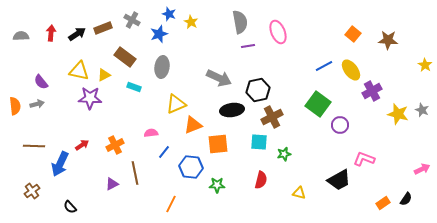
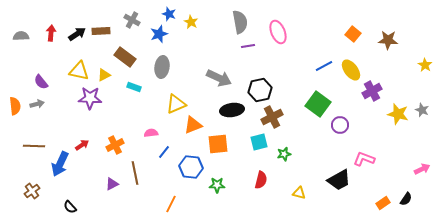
brown rectangle at (103, 28): moved 2 px left, 3 px down; rotated 18 degrees clockwise
black hexagon at (258, 90): moved 2 px right
cyan square at (259, 142): rotated 18 degrees counterclockwise
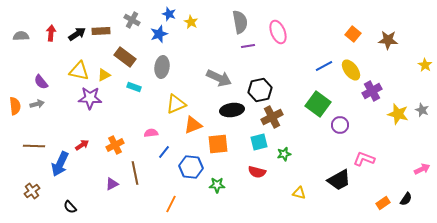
red semicircle at (261, 180): moved 4 px left, 8 px up; rotated 90 degrees clockwise
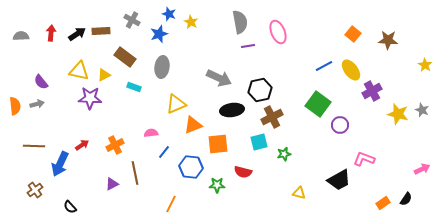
red semicircle at (257, 172): moved 14 px left
brown cross at (32, 191): moved 3 px right, 1 px up
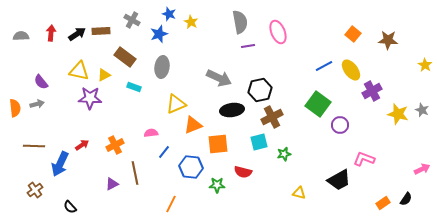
orange semicircle at (15, 106): moved 2 px down
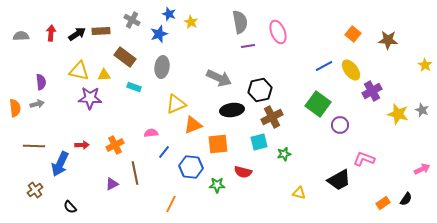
yellow triangle at (104, 75): rotated 24 degrees clockwise
purple semicircle at (41, 82): rotated 147 degrees counterclockwise
red arrow at (82, 145): rotated 32 degrees clockwise
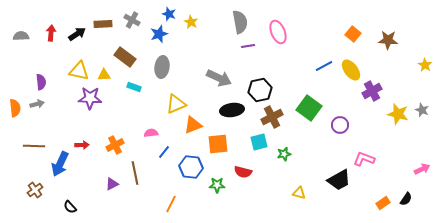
brown rectangle at (101, 31): moved 2 px right, 7 px up
green square at (318, 104): moved 9 px left, 4 px down
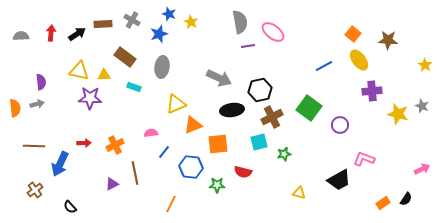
pink ellipse at (278, 32): moved 5 px left; rotated 30 degrees counterclockwise
yellow ellipse at (351, 70): moved 8 px right, 10 px up
purple cross at (372, 91): rotated 24 degrees clockwise
gray star at (422, 110): moved 4 px up
red arrow at (82, 145): moved 2 px right, 2 px up
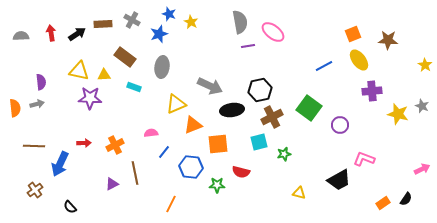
red arrow at (51, 33): rotated 14 degrees counterclockwise
orange square at (353, 34): rotated 28 degrees clockwise
gray arrow at (219, 78): moved 9 px left, 8 px down
red semicircle at (243, 172): moved 2 px left
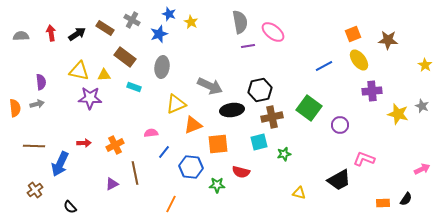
brown rectangle at (103, 24): moved 2 px right, 4 px down; rotated 36 degrees clockwise
brown cross at (272, 117): rotated 15 degrees clockwise
orange rectangle at (383, 203): rotated 32 degrees clockwise
